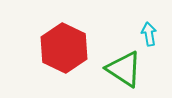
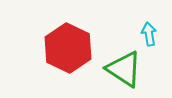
red hexagon: moved 4 px right
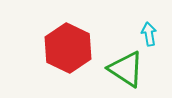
green triangle: moved 2 px right
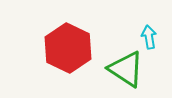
cyan arrow: moved 3 px down
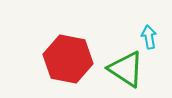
red hexagon: moved 11 px down; rotated 15 degrees counterclockwise
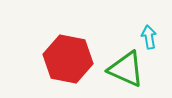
green triangle: rotated 9 degrees counterclockwise
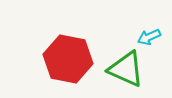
cyan arrow: rotated 105 degrees counterclockwise
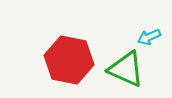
red hexagon: moved 1 px right, 1 px down
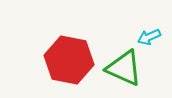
green triangle: moved 2 px left, 1 px up
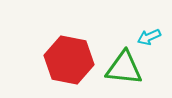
green triangle: rotated 18 degrees counterclockwise
